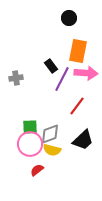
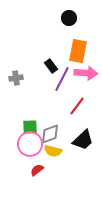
yellow semicircle: moved 1 px right, 1 px down
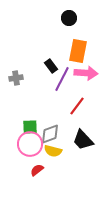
black trapezoid: rotated 90 degrees clockwise
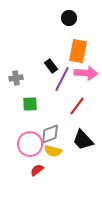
green square: moved 23 px up
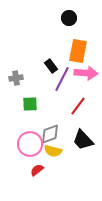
red line: moved 1 px right
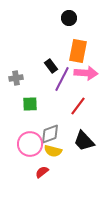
black trapezoid: moved 1 px right, 1 px down
red semicircle: moved 5 px right, 2 px down
